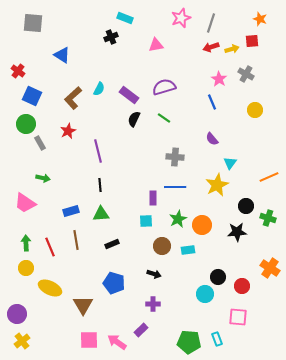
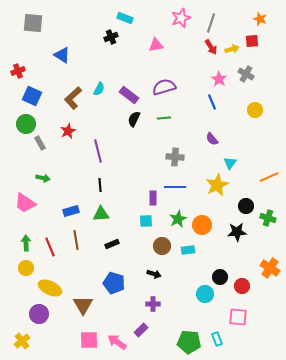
red arrow at (211, 47): rotated 105 degrees counterclockwise
red cross at (18, 71): rotated 32 degrees clockwise
green line at (164, 118): rotated 40 degrees counterclockwise
black circle at (218, 277): moved 2 px right
purple circle at (17, 314): moved 22 px right
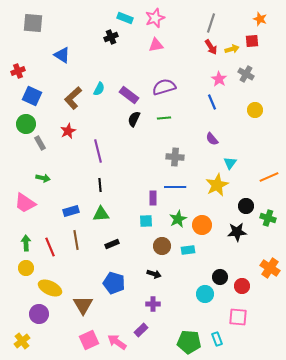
pink star at (181, 18): moved 26 px left
pink square at (89, 340): rotated 24 degrees counterclockwise
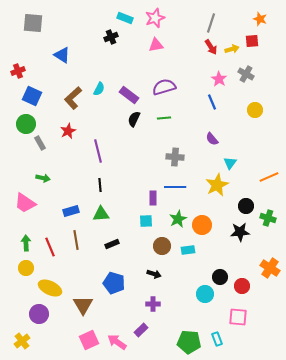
black star at (237, 232): moved 3 px right
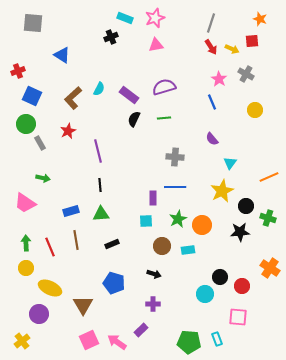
yellow arrow at (232, 49): rotated 40 degrees clockwise
yellow star at (217, 185): moved 5 px right, 6 px down
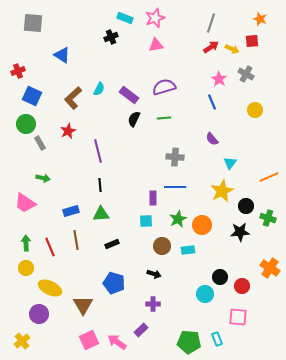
red arrow at (211, 47): rotated 91 degrees counterclockwise
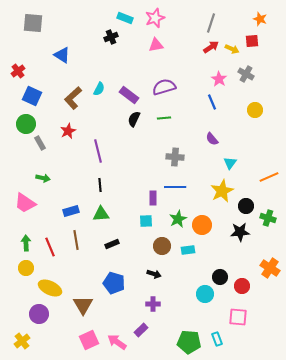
red cross at (18, 71): rotated 16 degrees counterclockwise
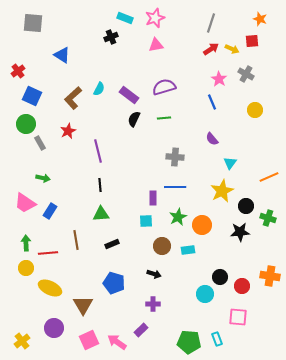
red arrow at (211, 47): moved 2 px down
blue rectangle at (71, 211): moved 21 px left; rotated 42 degrees counterclockwise
green star at (178, 219): moved 2 px up
red line at (50, 247): moved 2 px left, 6 px down; rotated 72 degrees counterclockwise
orange cross at (270, 268): moved 8 px down; rotated 24 degrees counterclockwise
purple circle at (39, 314): moved 15 px right, 14 px down
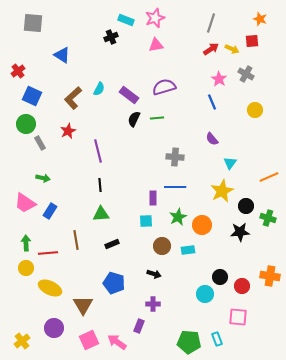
cyan rectangle at (125, 18): moved 1 px right, 2 px down
green line at (164, 118): moved 7 px left
purple rectangle at (141, 330): moved 2 px left, 4 px up; rotated 24 degrees counterclockwise
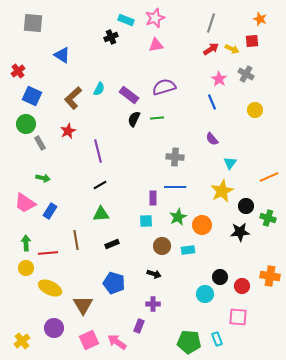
black line at (100, 185): rotated 64 degrees clockwise
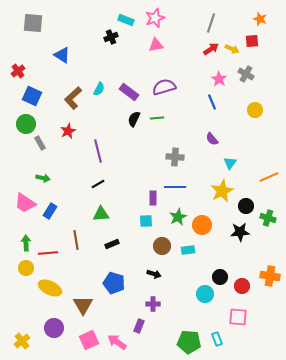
purple rectangle at (129, 95): moved 3 px up
black line at (100, 185): moved 2 px left, 1 px up
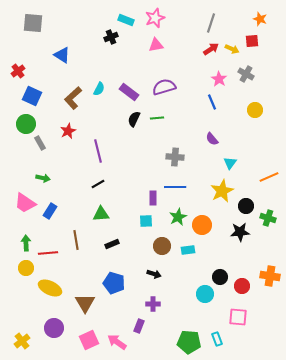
brown triangle at (83, 305): moved 2 px right, 2 px up
